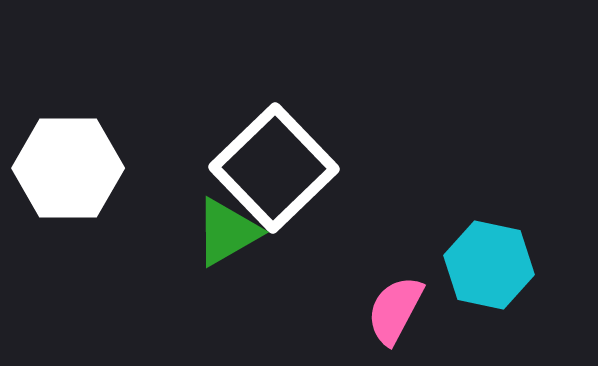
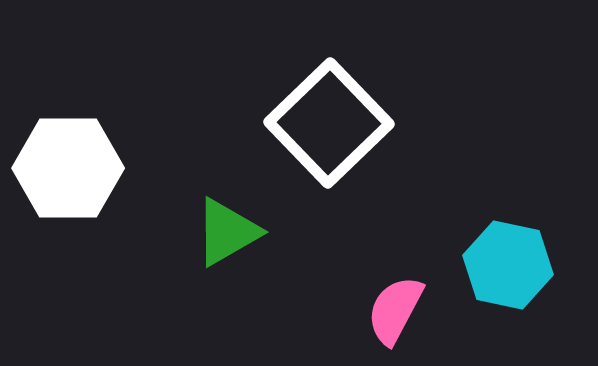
white square: moved 55 px right, 45 px up
cyan hexagon: moved 19 px right
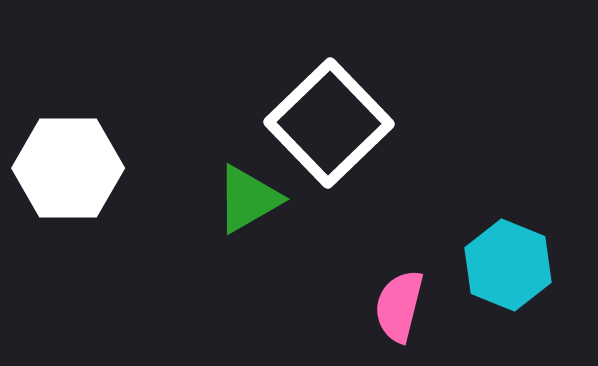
green triangle: moved 21 px right, 33 px up
cyan hexagon: rotated 10 degrees clockwise
pink semicircle: moved 4 px right, 4 px up; rotated 14 degrees counterclockwise
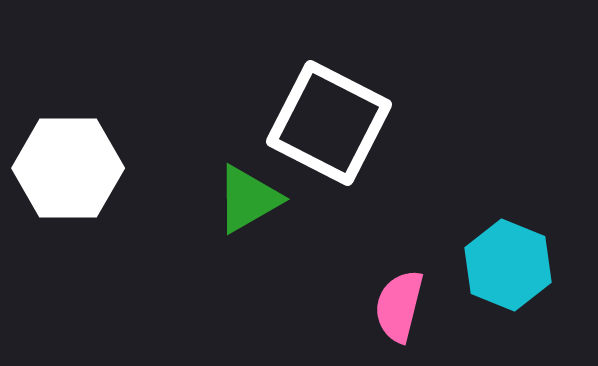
white square: rotated 19 degrees counterclockwise
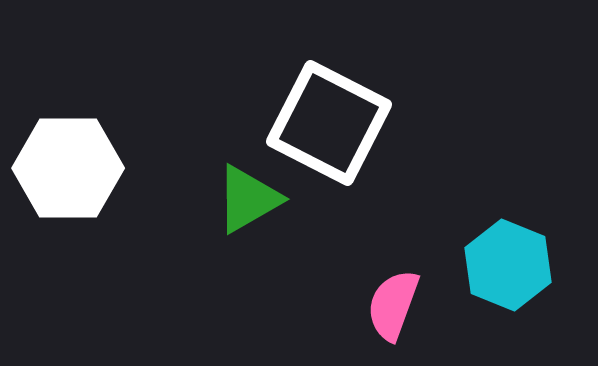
pink semicircle: moved 6 px left, 1 px up; rotated 6 degrees clockwise
